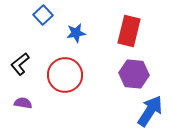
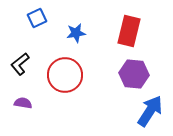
blue square: moved 6 px left, 3 px down; rotated 18 degrees clockwise
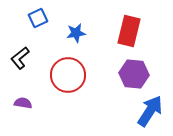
blue square: moved 1 px right
black L-shape: moved 6 px up
red circle: moved 3 px right
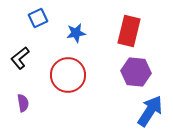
purple hexagon: moved 2 px right, 2 px up
purple semicircle: rotated 72 degrees clockwise
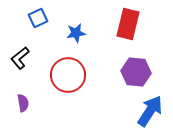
red rectangle: moved 1 px left, 7 px up
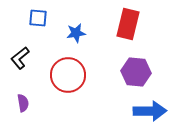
blue square: rotated 30 degrees clockwise
blue arrow: rotated 56 degrees clockwise
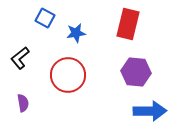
blue square: moved 7 px right; rotated 24 degrees clockwise
